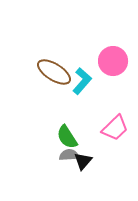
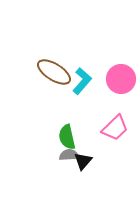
pink circle: moved 8 px right, 18 px down
green semicircle: rotated 20 degrees clockwise
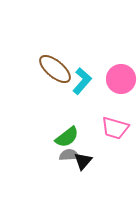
brown ellipse: moved 1 px right, 3 px up; rotated 8 degrees clockwise
pink trapezoid: rotated 60 degrees clockwise
green semicircle: rotated 115 degrees counterclockwise
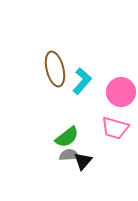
brown ellipse: rotated 36 degrees clockwise
pink circle: moved 13 px down
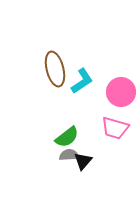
cyan L-shape: rotated 16 degrees clockwise
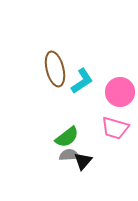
pink circle: moved 1 px left
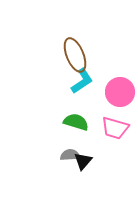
brown ellipse: moved 20 px right, 14 px up; rotated 8 degrees counterclockwise
green semicircle: moved 9 px right, 15 px up; rotated 125 degrees counterclockwise
gray semicircle: moved 1 px right
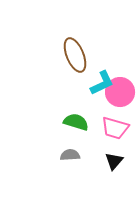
cyan L-shape: moved 20 px right, 2 px down; rotated 8 degrees clockwise
black triangle: moved 31 px right
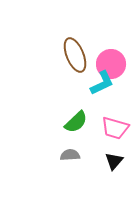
pink circle: moved 9 px left, 28 px up
green semicircle: rotated 120 degrees clockwise
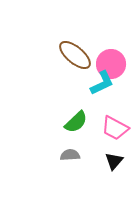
brown ellipse: rotated 28 degrees counterclockwise
pink trapezoid: rotated 12 degrees clockwise
